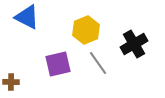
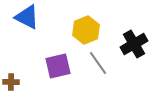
purple square: moved 2 px down
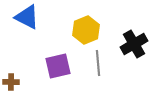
gray line: rotated 30 degrees clockwise
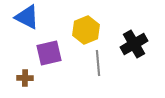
purple square: moved 9 px left, 13 px up
brown cross: moved 14 px right, 4 px up
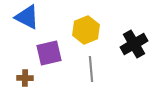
gray line: moved 7 px left, 6 px down
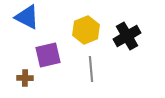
black cross: moved 7 px left, 8 px up
purple square: moved 1 px left, 2 px down
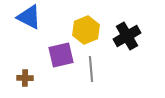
blue triangle: moved 2 px right
purple square: moved 13 px right
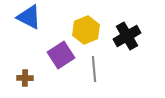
purple square: rotated 20 degrees counterclockwise
gray line: moved 3 px right
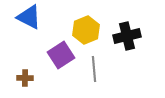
black cross: rotated 16 degrees clockwise
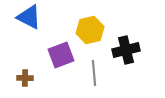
yellow hexagon: moved 4 px right; rotated 8 degrees clockwise
black cross: moved 1 px left, 14 px down
purple square: rotated 12 degrees clockwise
gray line: moved 4 px down
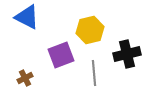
blue triangle: moved 2 px left
black cross: moved 1 px right, 4 px down
brown cross: rotated 28 degrees counterclockwise
